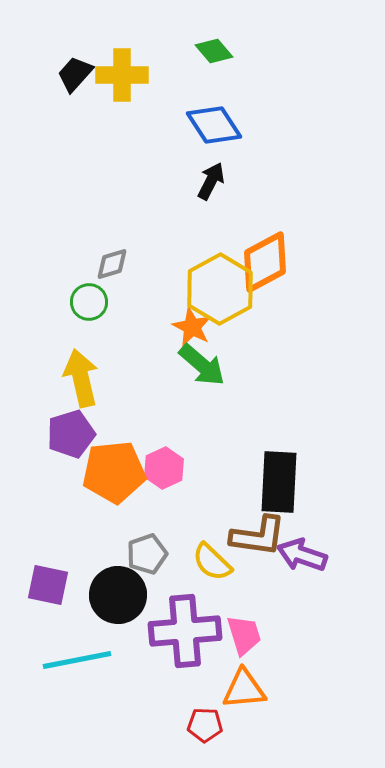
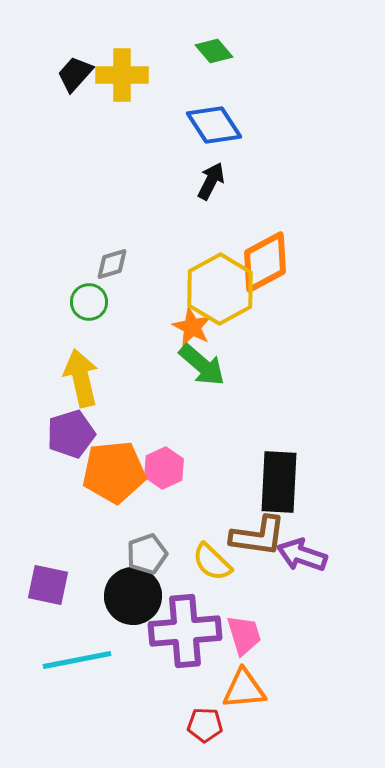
black circle: moved 15 px right, 1 px down
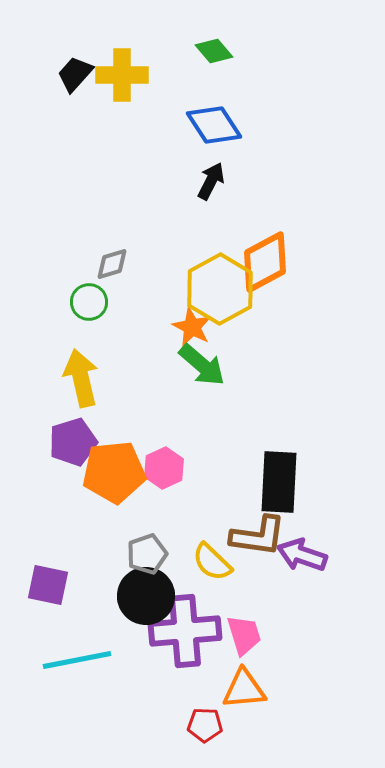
purple pentagon: moved 2 px right, 8 px down
black circle: moved 13 px right
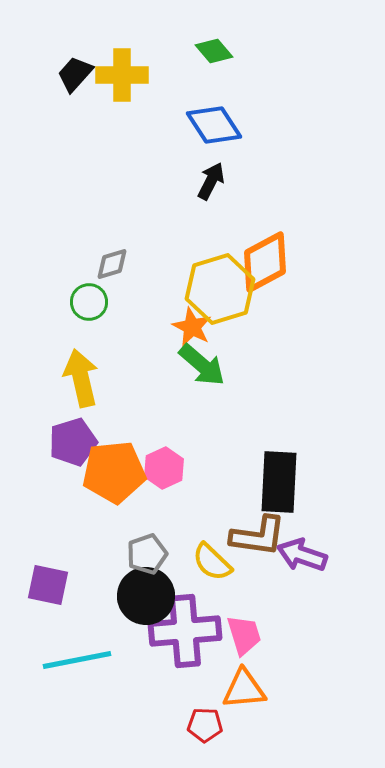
yellow hexagon: rotated 12 degrees clockwise
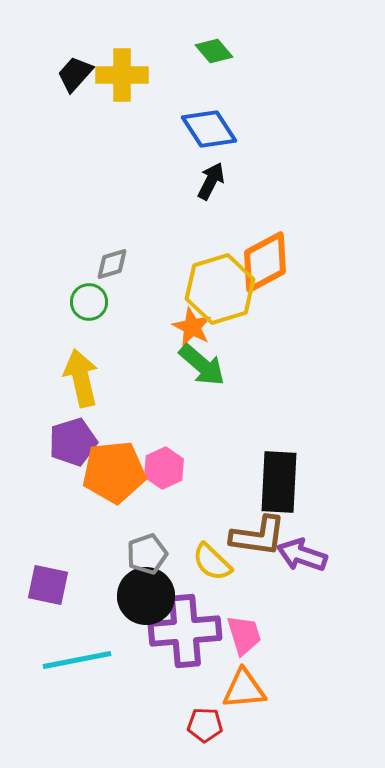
blue diamond: moved 5 px left, 4 px down
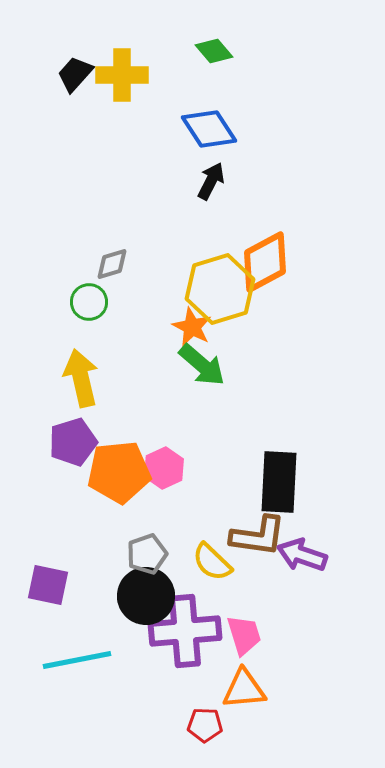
orange pentagon: moved 5 px right
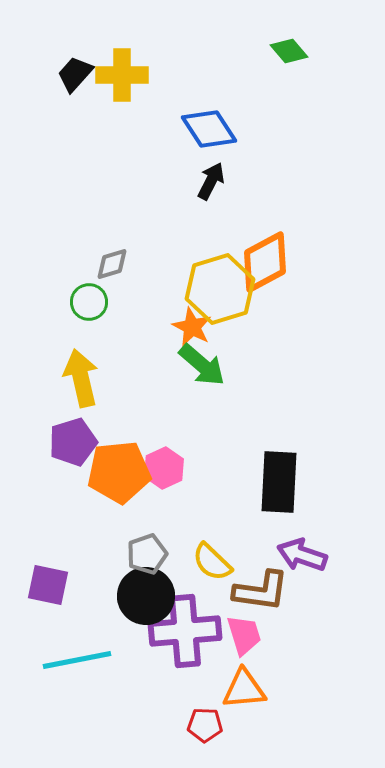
green diamond: moved 75 px right
brown L-shape: moved 3 px right, 55 px down
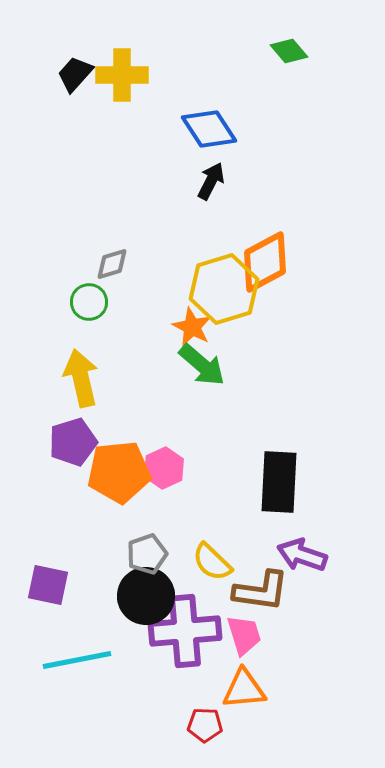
yellow hexagon: moved 4 px right
